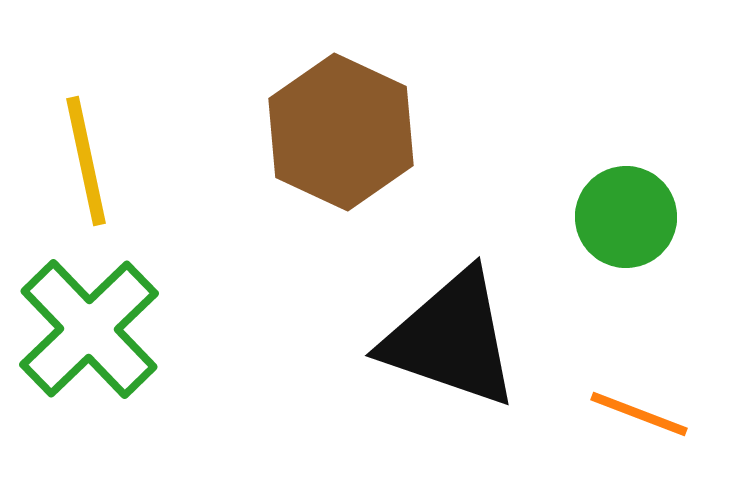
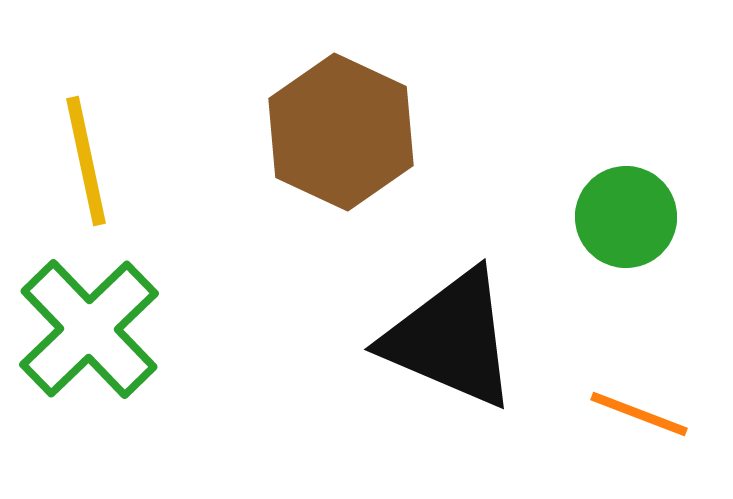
black triangle: rotated 4 degrees clockwise
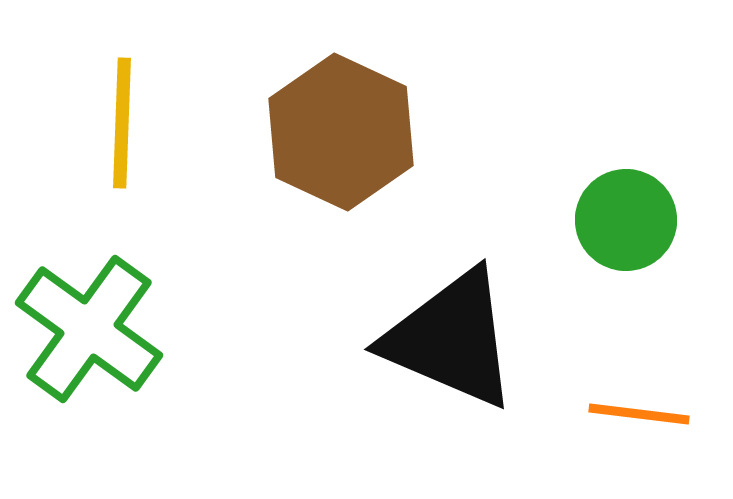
yellow line: moved 36 px right, 38 px up; rotated 14 degrees clockwise
green circle: moved 3 px down
green cross: rotated 10 degrees counterclockwise
orange line: rotated 14 degrees counterclockwise
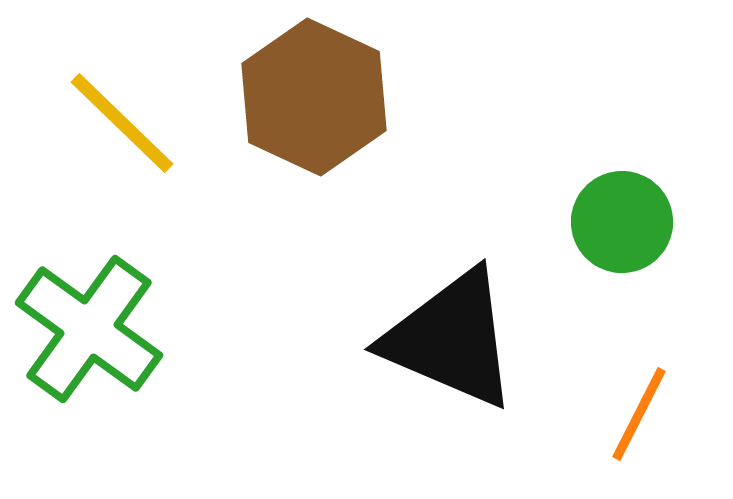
yellow line: rotated 48 degrees counterclockwise
brown hexagon: moved 27 px left, 35 px up
green circle: moved 4 px left, 2 px down
orange line: rotated 70 degrees counterclockwise
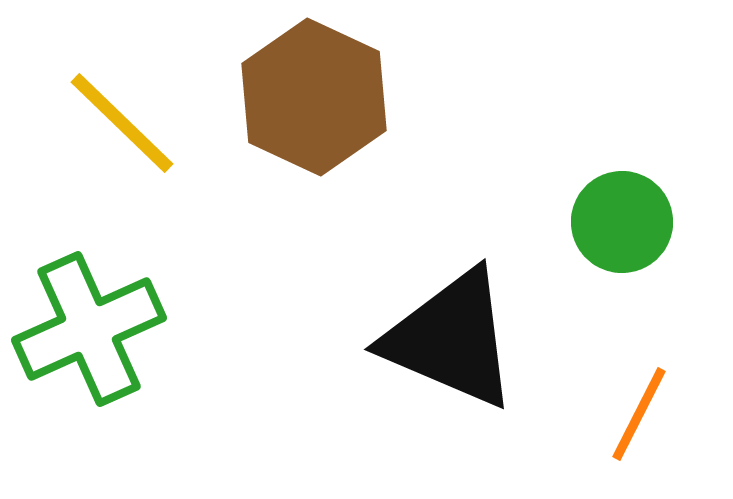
green cross: rotated 30 degrees clockwise
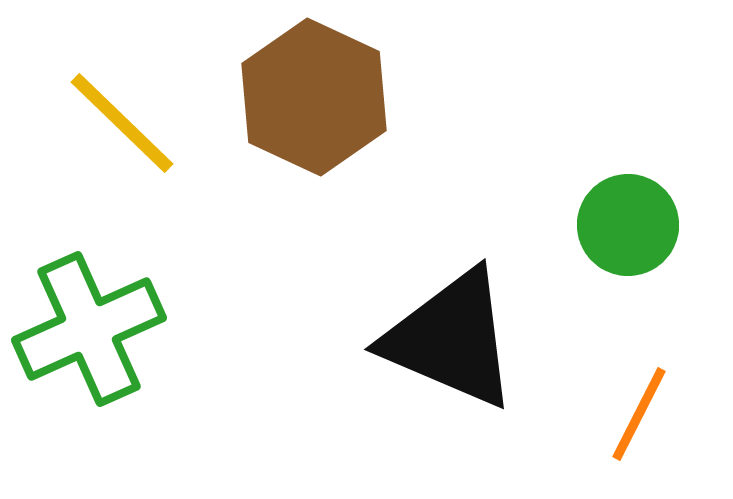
green circle: moved 6 px right, 3 px down
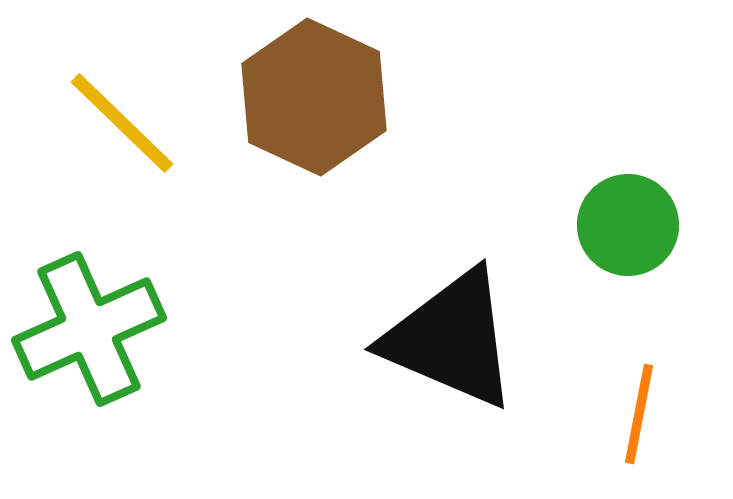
orange line: rotated 16 degrees counterclockwise
